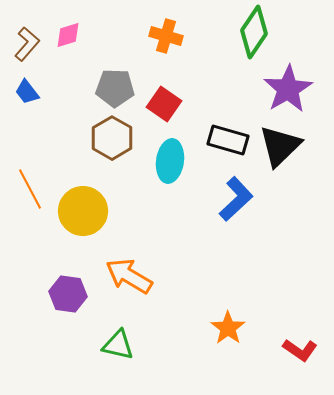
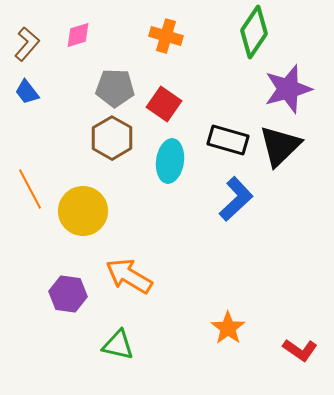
pink diamond: moved 10 px right
purple star: rotated 15 degrees clockwise
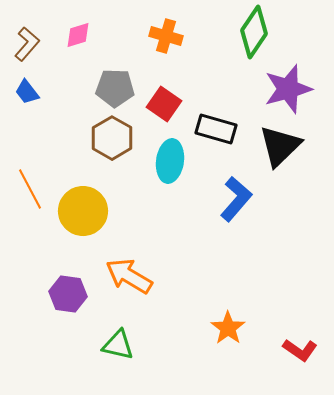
black rectangle: moved 12 px left, 11 px up
blue L-shape: rotated 6 degrees counterclockwise
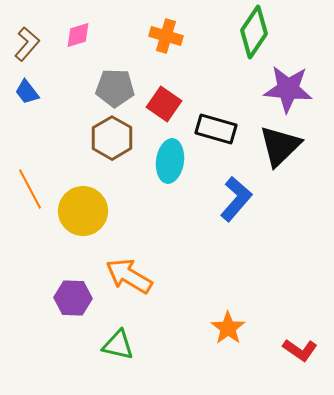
purple star: rotated 21 degrees clockwise
purple hexagon: moved 5 px right, 4 px down; rotated 6 degrees counterclockwise
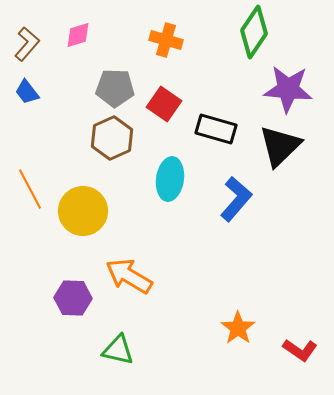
orange cross: moved 4 px down
brown hexagon: rotated 6 degrees clockwise
cyan ellipse: moved 18 px down
orange star: moved 10 px right
green triangle: moved 5 px down
